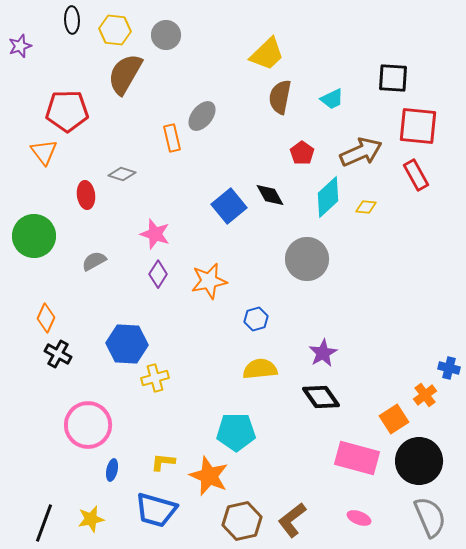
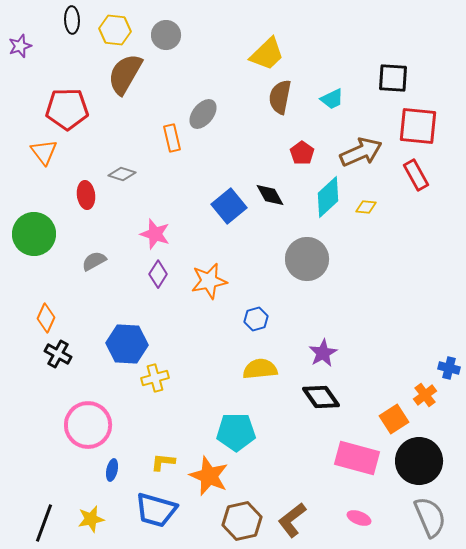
red pentagon at (67, 111): moved 2 px up
gray ellipse at (202, 116): moved 1 px right, 2 px up
green circle at (34, 236): moved 2 px up
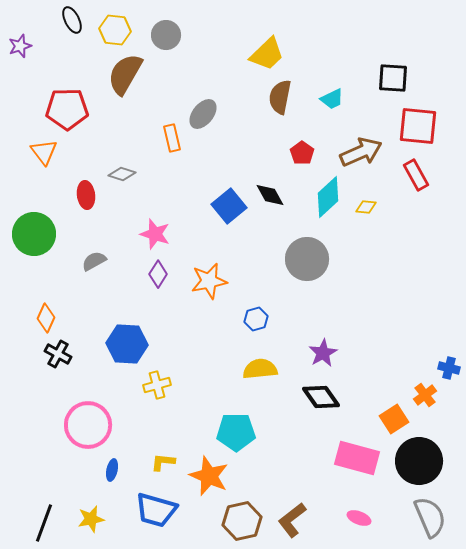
black ellipse at (72, 20): rotated 24 degrees counterclockwise
yellow cross at (155, 378): moved 2 px right, 7 px down
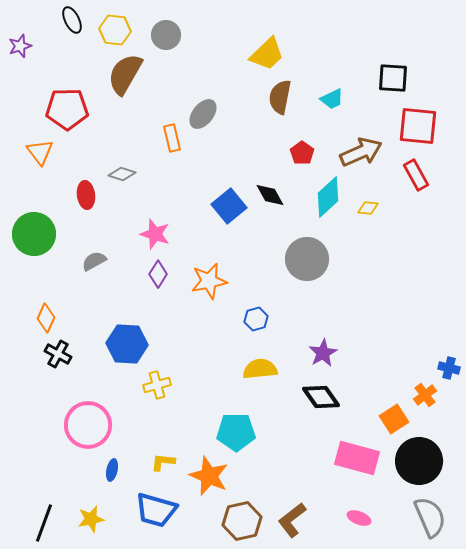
orange triangle at (44, 152): moved 4 px left
yellow diamond at (366, 207): moved 2 px right, 1 px down
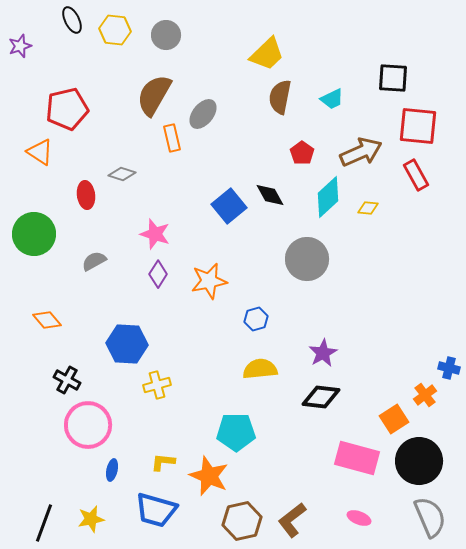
brown semicircle at (125, 74): moved 29 px right, 21 px down
red pentagon at (67, 109): rotated 12 degrees counterclockwise
orange triangle at (40, 152): rotated 20 degrees counterclockwise
orange diamond at (46, 318): moved 1 px right, 2 px down; rotated 64 degrees counterclockwise
black cross at (58, 354): moved 9 px right, 26 px down
black diamond at (321, 397): rotated 48 degrees counterclockwise
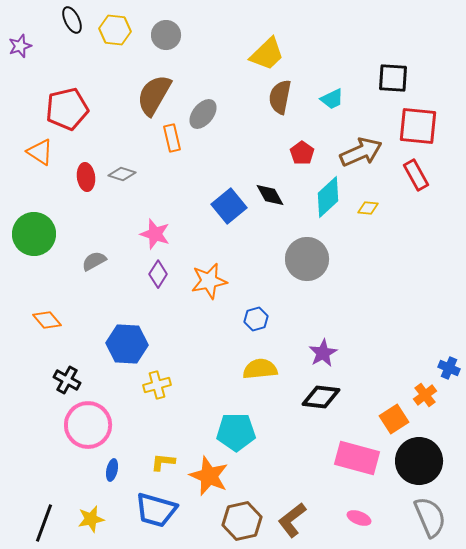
red ellipse at (86, 195): moved 18 px up
blue cross at (449, 368): rotated 10 degrees clockwise
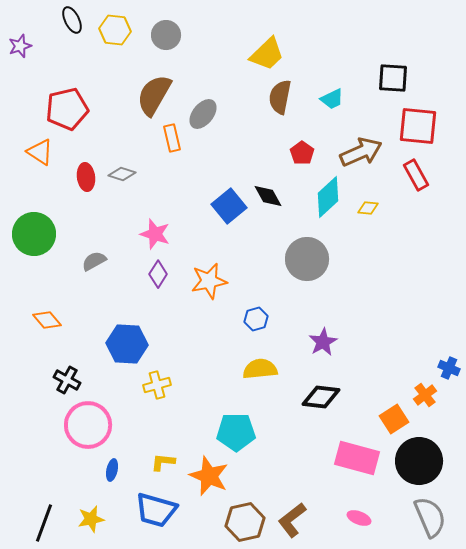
black diamond at (270, 195): moved 2 px left, 1 px down
purple star at (323, 353): moved 11 px up
brown hexagon at (242, 521): moved 3 px right, 1 px down
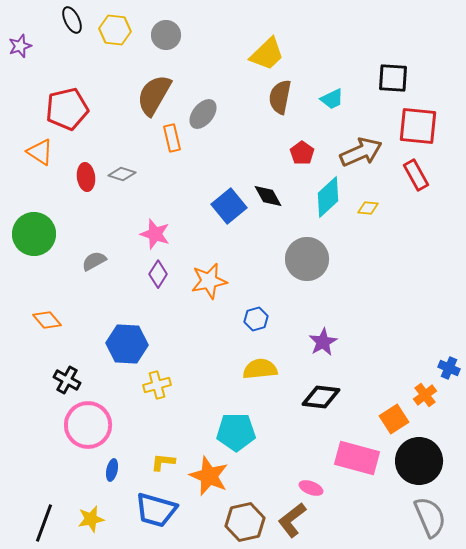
pink ellipse at (359, 518): moved 48 px left, 30 px up
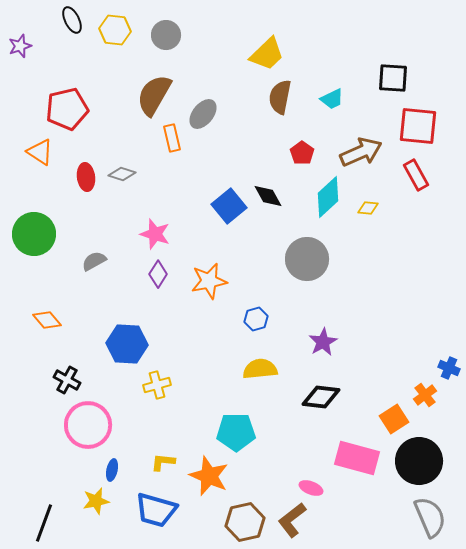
yellow star at (91, 519): moved 5 px right, 18 px up
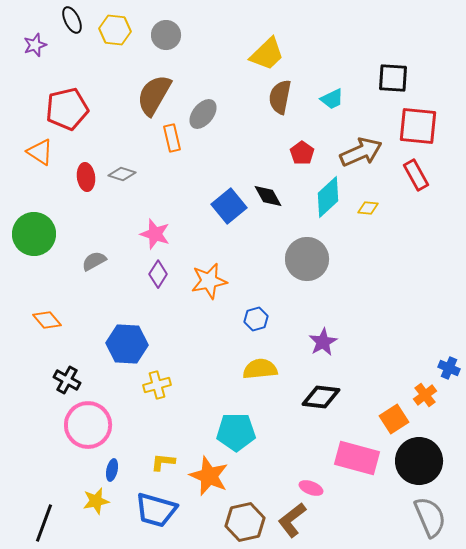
purple star at (20, 46): moved 15 px right, 1 px up
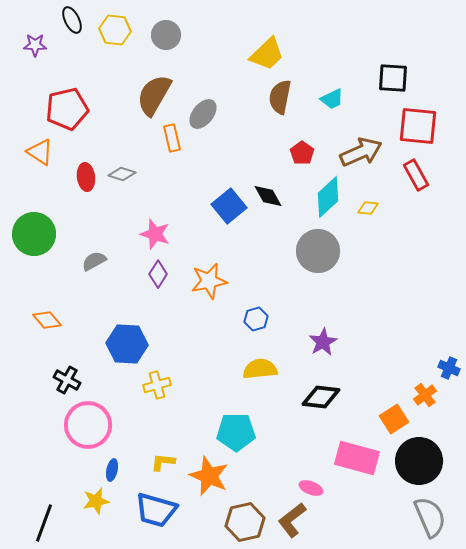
purple star at (35, 45): rotated 20 degrees clockwise
gray circle at (307, 259): moved 11 px right, 8 px up
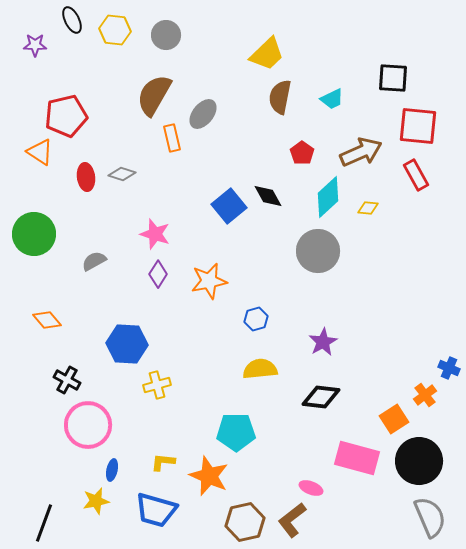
red pentagon at (67, 109): moved 1 px left, 7 px down
